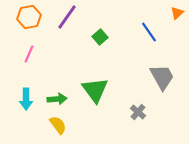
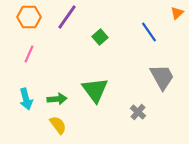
orange hexagon: rotated 10 degrees clockwise
cyan arrow: rotated 15 degrees counterclockwise
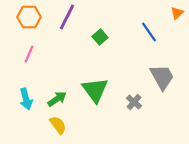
purple line: rotated 8 degrees counterclockwise
green arrow: rotated 30 degrees counterclockwise
gray cross: moved 4 px left, 10 px up
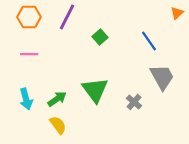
blue line: moved 9 px down
pink line: rotated 66 degrees clockwise
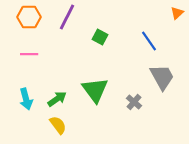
green square: rotated 21 degrees counterclockwise
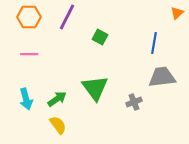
blue line: moved 5 px right, 2 px down; rotated 45 degrees clockwise
gray trapezoid: rotated 68 degrees counterclockwise
green triangle: moved 2 px up
gray cross: rotated 28 degrees clockwise
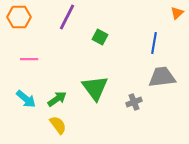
orange hexagon: moved 10 px left
pink line: moved 5 px down
cyan arrow: rotated 35 degrees counterclockwise
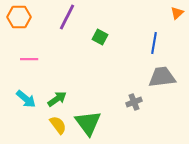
green triangle: moved 7 px left, 35 px down
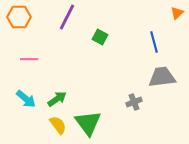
blue line: moved 1 px up; rotated 25 degrees counterclockwise
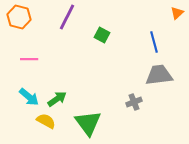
orange hexagon: rotated 15 degrees clockwise
green square: moved 2 px right, 2 px up
gray trapezoid: moved 3 px left, 2 px up
cyan arrow: moved 3 px right, 2 px up
yellow semicircle: moved 12 px left, 4 px up; rotated 24 degrees counterclockwise
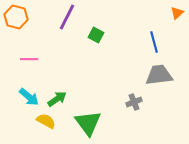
orange hexagon: moved 3 px left
green square: moved 6 px left
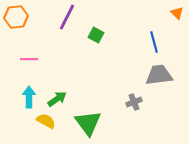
orange triangle: rotated 32 degrees counterclockwise
orange hexagon: rotated 20 degrees counterclockwise
cyan arrow: rotated 130 degrees counterclockwise
